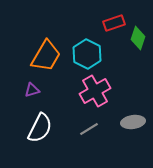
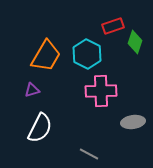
red rectangle: moved 1 px left, 3 px down
green diamond: moved 3 px left, 4 px down
pink cross: moved 6 px right; rotated 28 degrees clockwise
gray line: moved 25 px down; rotated 60 degrees clockwise
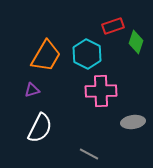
green diamond: moved 1 px right
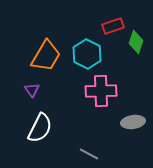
purple triangle: rotated 49 degrees counterclockwise
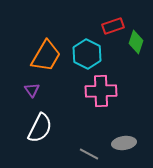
gray ellipse: moved 9 px left, 21 px down
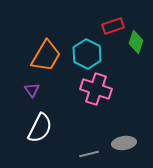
pink cross: moved 5 px left, 2 px up; rotated 20 degrees clockwise
gray line: rotated 42 degrees counterclockwise
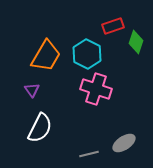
gray ellipse: rotated 25 degrees counterclockwise
